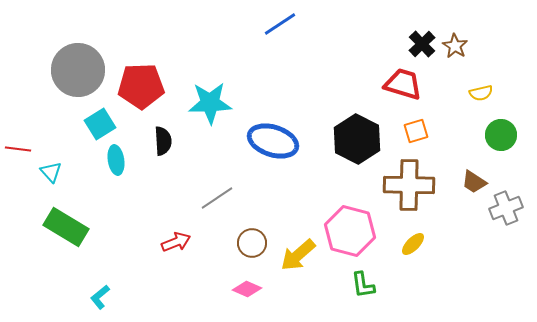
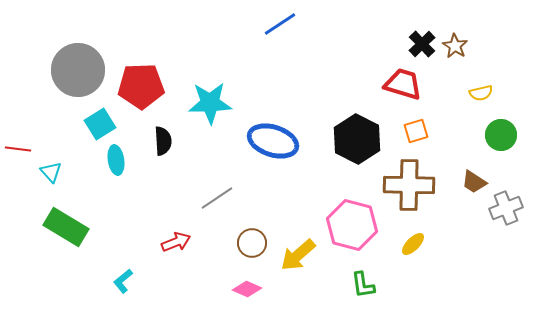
pink hexagon: moved 2 px right, 6 px up
cyan L-shape: moved 23 px right, 16 px up
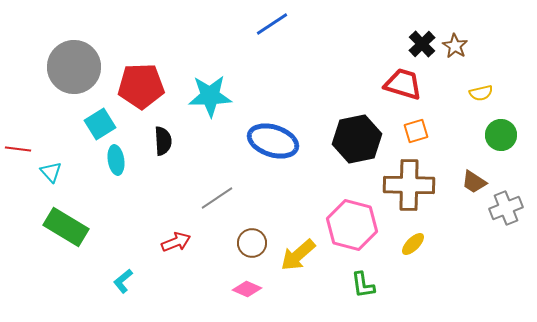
blue line: moved 8 px left
gray circle: moved 4 px left, 3 px up
cyan star: moved 7 px up
black hexagon: rotated 21 degrees clockwise
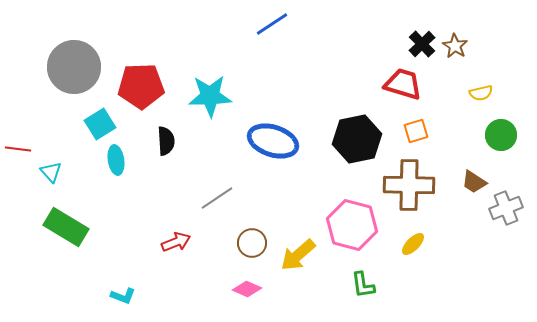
black semicircle: moved 3 px right
cyan L-shape: moved 15 px down; rotated 120 degrees counterclockwise
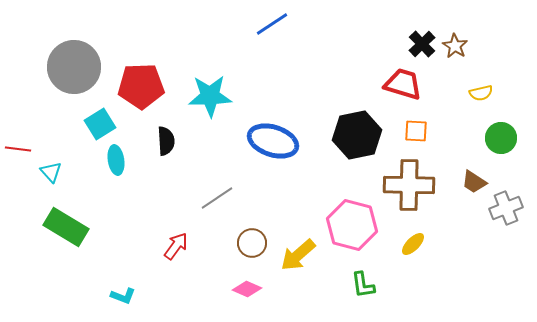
orange square: rotated 20 degrees clockwise
green circle: moved 3 px down
black hexagon: moved 4 px up
red arrow: moved 4 px down; rotated 32 degrees counterclockwise
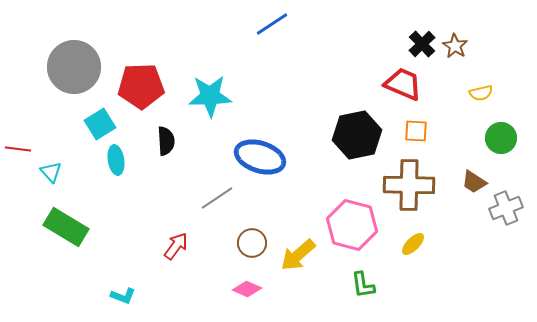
red trapezoid: rotated 6 degrees clockwise
blue ellipse: moved 13 px left, 16 px down
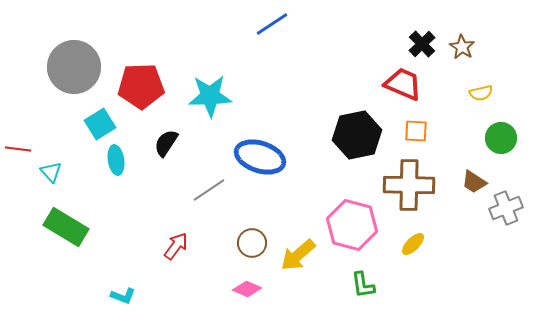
brown star: moved 7 px right, 1 px down
black semicircle: moved 2 px down; rotated 144 degrees counterclockwise
gray line: moved 8 px left, 8 px up
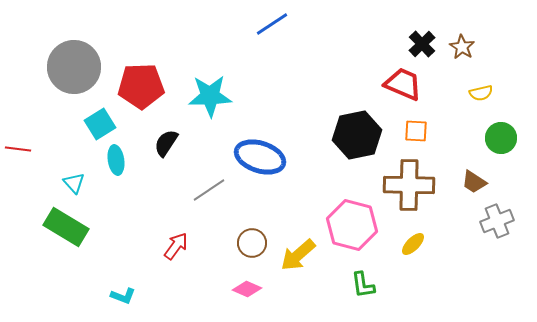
cyan triangle: moved 23 px right, 11 px down
gray cross: moved 9 px left, 13 px down
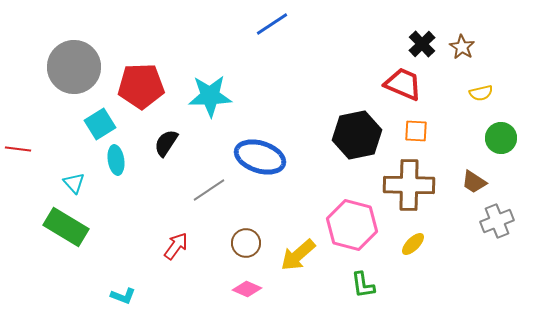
brown circle: moved 6 px left
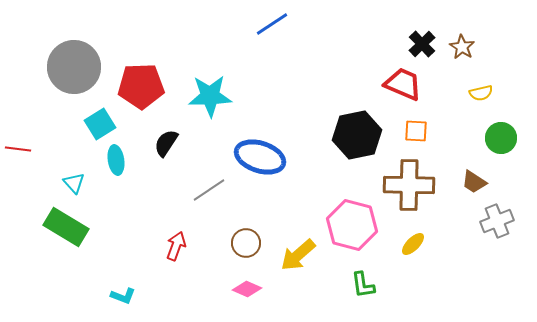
red arrow: rotated 16 degrees counterclockwise
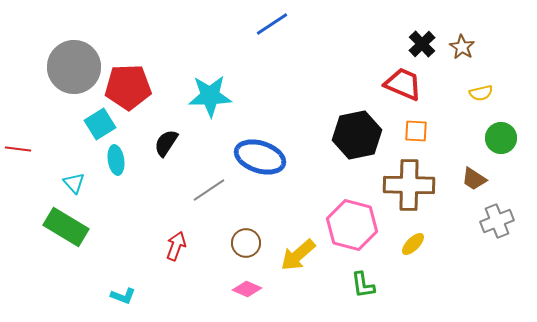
red pentagon: moved 13 px left, 1 px down
brown trapezoid: moved 3 px up
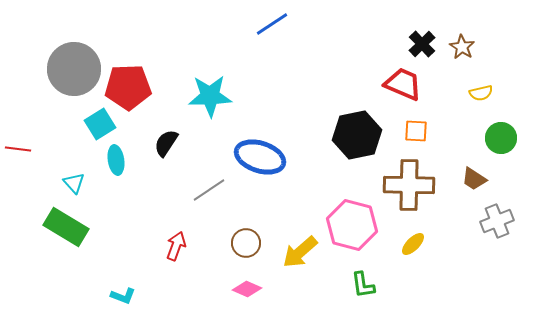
gray circle: moved 2 px down
yellow arrow: moved 2 px right, 3 px up
